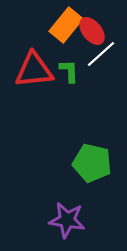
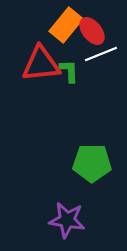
white line: rotated 20 degrees clockwise
red triangle: moved 7 px right, 6 px up
green pentagon: rotated 12 degrees counterclockwise
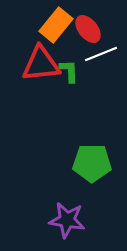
orange rectangle: moved 10 px left
red ellipse: moved 4 px left, 2 px up
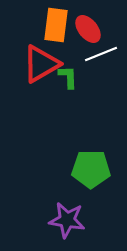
orange rectangle: rotated 32 degrees counterclockwise
red triangle: rotated 24 degrees counterclockwise
green L-shape: moved 1 px left, 6 px down
green pentagon: moved 1 px left, 6 px down
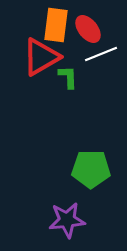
red triangle: moved 7 px up
purple star: rotated 15 degrees counterclockwise
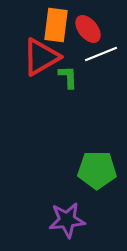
green pentagon: moved 6 px right, 1 px down
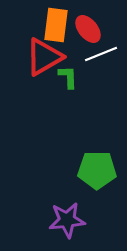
red triangle: moved 3 px right
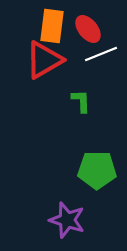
orange rectangle: moved 4 px left, 1 px down
red triangle: moved 3 px down
green L-shape: moved 13 px right, 24 px down
purple star: rotated 24 degrees clockwise
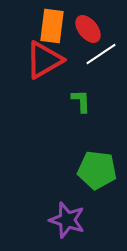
white line: rotated 12 degrees counterclockwise
green pentagon: rotated 6 degrees clockwise
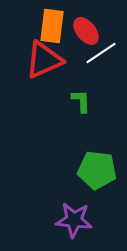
red ellipse: moved 2 px left, 2 px down
white line: moved 1 px up
red triangle: rotated 6 degrees clockwise
purple star: moved 7 px right; rotated 12 degrees counterclockwise
